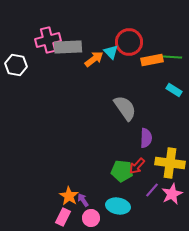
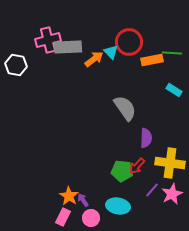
green line: moved 4 px up
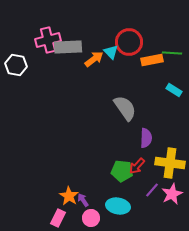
pink rectangle: moved 5 px left, 1 px down
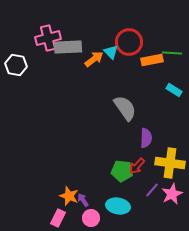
pink cross: moved 2 px up
orange star: rotated 12 degrees counterclockwise
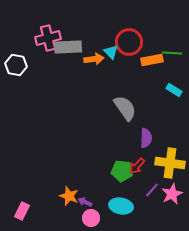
orange arrow: rotated 30 degrees clockwise
purple arrow: moved 2 px right, 2 px down; rotated 32 degrees counterclockwise
cyan ellipse: moved 3 px right
pink rectangle: moved 36 px left, 7 px up
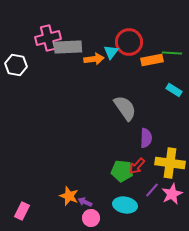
cyan triangle: rotated 21 degrees clockwise
cyan ellipse: moved 4 px right, 1 px up
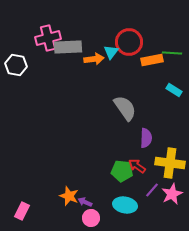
red arrow: rotated 84 degrees clockwise
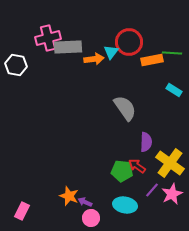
purple semicircle: moved 4 px down
yellow cross: rotated 28 degrees clockwise
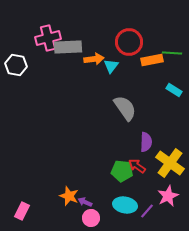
cyan triangle: moved 14 px down
purple line: moved 5 px left, 21 px down
pink star: moved 4 px left, 2 px down
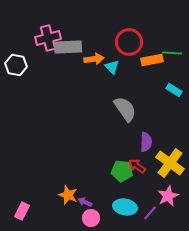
cyan triangle: moved 1 px right, 1 px down; rotated 21 degrees counterclockwise
gray semicircle: moved 1 px down
orange star: moved 1 px left, 1 px up
cyan ellipse: moved 2 px down
purple line: moved 3 px right, 2 px down
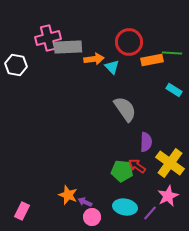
pink circle: moved 1 px right, 1 px up
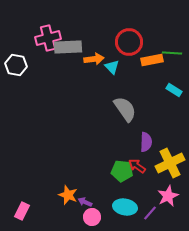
yellow cross: rotated 28 degrees clockwise
